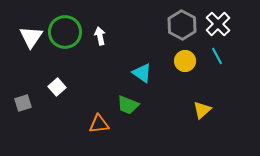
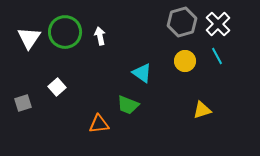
gray hexagon: moved 3 px up; rotated 16 degrees clockwise
white triangle: moved 2 px left, 1 px down
yellow triangle: rotated 24 degrees clockwise
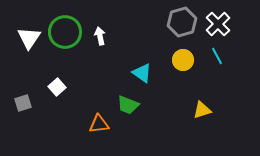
yellow circle: moved 2 px left, 1 px up
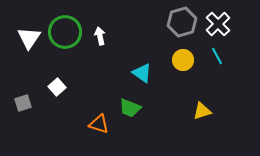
green trapezoid: moved 2 px right, 3 px down
yellow triangle: moved 1 px down
orange triangle: rotated 25 degrees clockwise
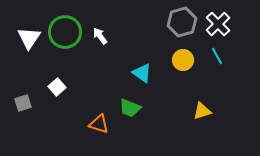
white arrow: rotated 24 degrees counterclockwise
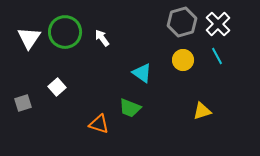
white arrow: moved 2 px right, 2 px down
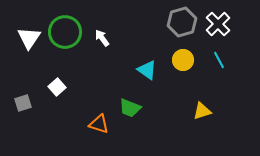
cyan line: moved 2 px right, 4 px down
cyan triangle: moved 5 px right, 3 px up
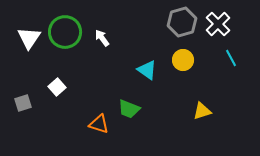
cyan line: moved 12 px right, 2 px up
green trapezoid: moved 1 px left, 1 px down
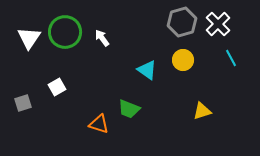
white square: rotated 12 degrees clockwise
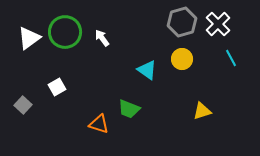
white triangle: rotated 20 degrees clockwise
yellow circle: moved 1 px left, 1 px up
gray square: moved 2 px down; rotated 30 degrees counterclockwise
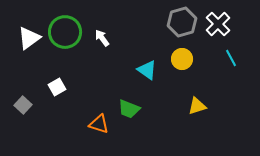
yellow triangle: moved 5 px left, 5 px up
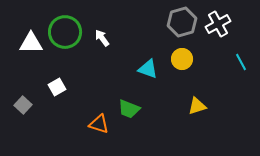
white cross: rotated 15 degrees clockwise
white triangle: moved 2 px right, 5 px down; rotated 35 degrees clockwise
cyan line: moved 10 px right, 4 px down
cyan triangle: moved 1 px right, 1 px up; rotated 15 degrees counterclockwise
